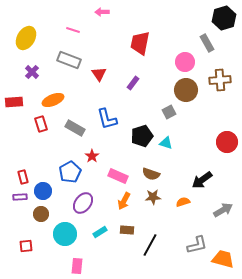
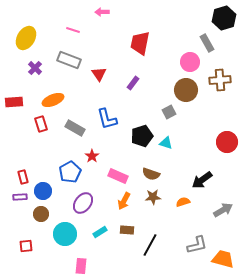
pink circle at (185, 62): moved 5 px right
purple cross at (32, 72): moved 3 px right, 4 px up
pink rectangle at (77, 266): moved 4 px right
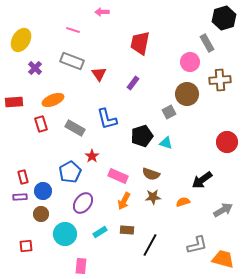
yellow ellipse at (26, 38): moved 5 px left, 2 px down
gray rectangle at (69, 60): moved 3 px right, 1 px down
brown circle at (186, 90): moved 1 px right, 4 px down
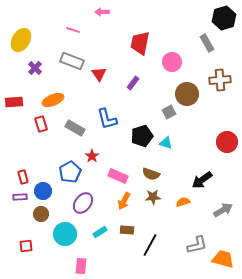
pink circle at (190, 62): moved 18 px left
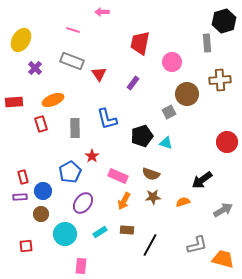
black hexagon at (224, 18): moved 3 px down
gray rectangle at (207, 43): rotated 24 degrees clockwise
gray rectangle at (75, 128): rotated 60 degrees clockwise
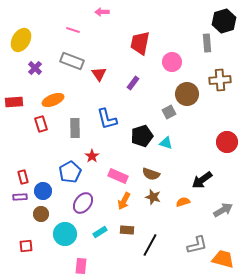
brown star at (153, 197): rotated 21 degrees clockwise
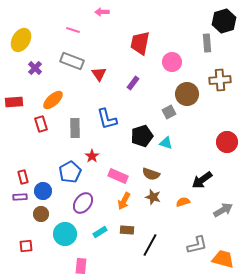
orange ellipse at (53, 100): rotated 20 degrees counterclockwise
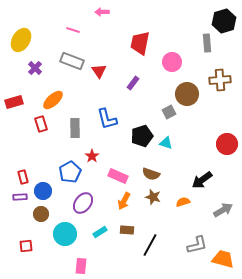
red triangle at (99, 74): moved 3 px up
red rectangle at (14, 102): rotated 12 degrees counterclockwise
red circle at (227, 142): moved 2 px down
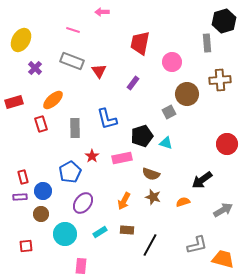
pink rectangle at (118, 176): moved 4 px right, 18 px up; rotated 36 degrees counterclockwise
